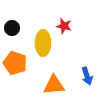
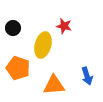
black circle: moved 1 px right
yellow ellipse: moved 2 px down; rotated 15 degrees clockwise
orange pentagon: moved 3 px right, 5 px down
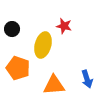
black circle: moved 1 px left, 1 px down
blue arrow: moved 3 px down
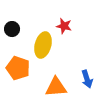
orange triangle: moved 2 px right, 2 px down
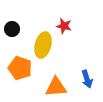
orange pentagon: moved 2 px right
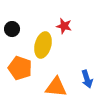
orange triangle: rotated 10 degrees clockwise
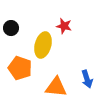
black circle: moved 1 px left, 1 px up
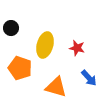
red star: moved 13 px right, 22 px down
yellow ellipse: moved 2 px right
blue arrow: moved 2 px right, 1 px up; rotated 24 degrees counterclockwise
orange triangle: rotated 10 degrees clockwise
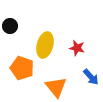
black circle: moved 1 px left, 2 px up
orange pentagon: moved 2 px right
blue arrow: moved 2 px right, 1 px up
orange triangle: rotated 35 degrees clockwise
